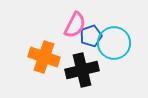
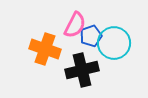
orange cross: moved 1 px right, 8 px up
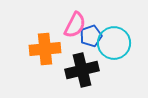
orange cross: rotated 24 degrees counterclockwise
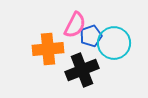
orange cross: moved 3 px right
black cross: rotated 8 degrees counterclockwise
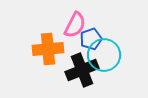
blue pentagon: moved 3 px down
cyan circle: moved 10 px left, 12 px down
